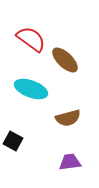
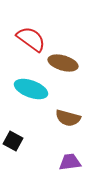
brown ellipse: moved 2 px left, 3 px down; rotated 28 degrees counterclockwise
brown semicircle: rotated 30 degrees clockwise
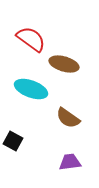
brown ellipse: moved 1 px right, 1 px down
brown semicircle: rotated 20 degrees clockwise
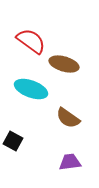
red semicircle: moved 2 px down
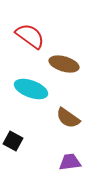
red semicircle: moved 1 px left, 5 px up
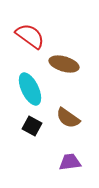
cyan ellipse: moved 1 px left; rotated 44 degrees clockwise
black square: moved 19 px right, 15 px up
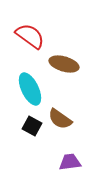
brown semicircle: moved 8 px left, 1 px down
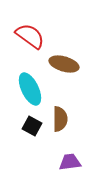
brown semicircle: rotated 125 degrees counterclockwise
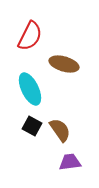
red semicircle: rotated 80 degrees clockwise
brown semicircle: moved 11 px down; rotated 35 degrees counterclockwise
